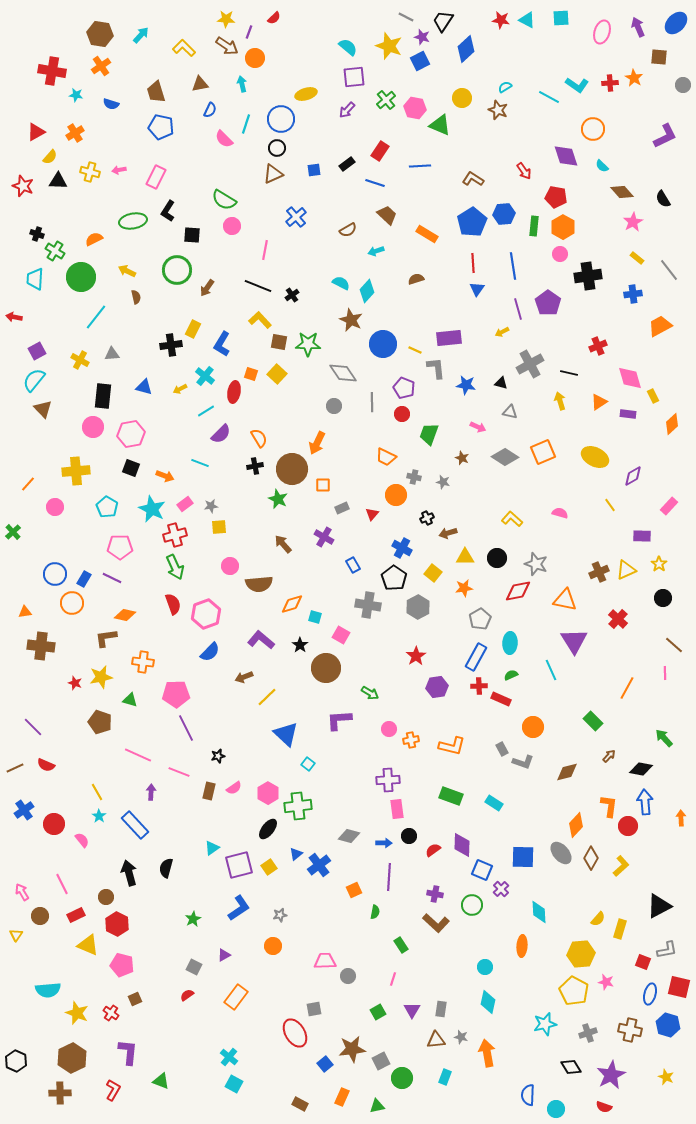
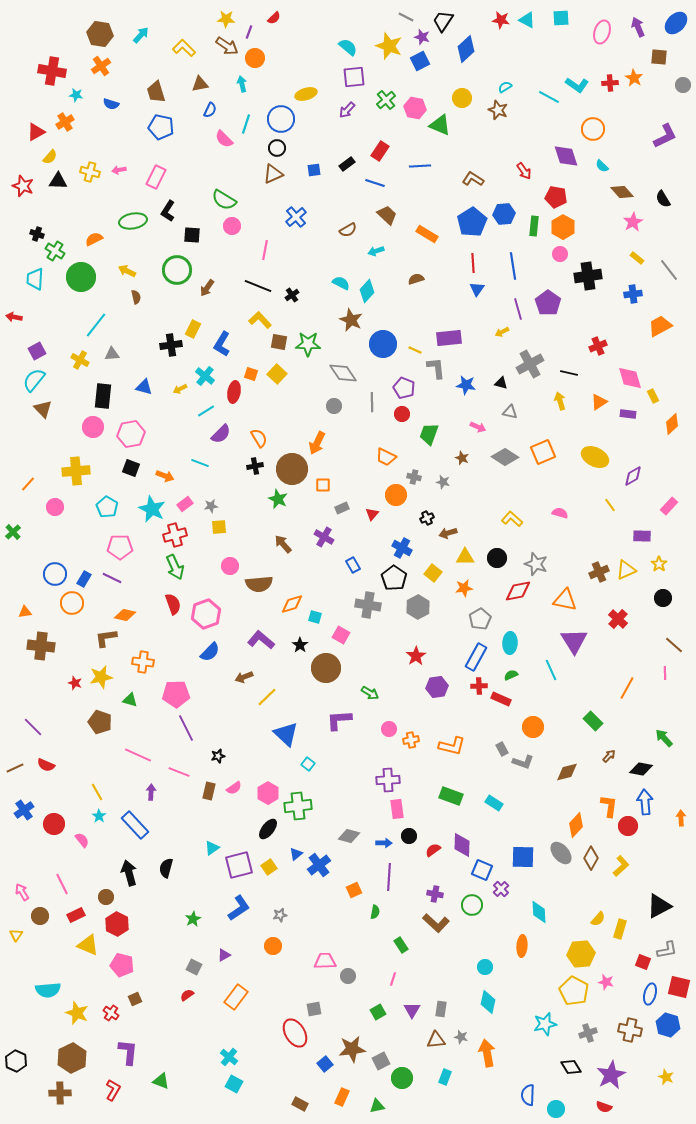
orange cross at (75, 133): moved 10 px left, 11 px up
cyan line at (96, 317): moved 8 px down
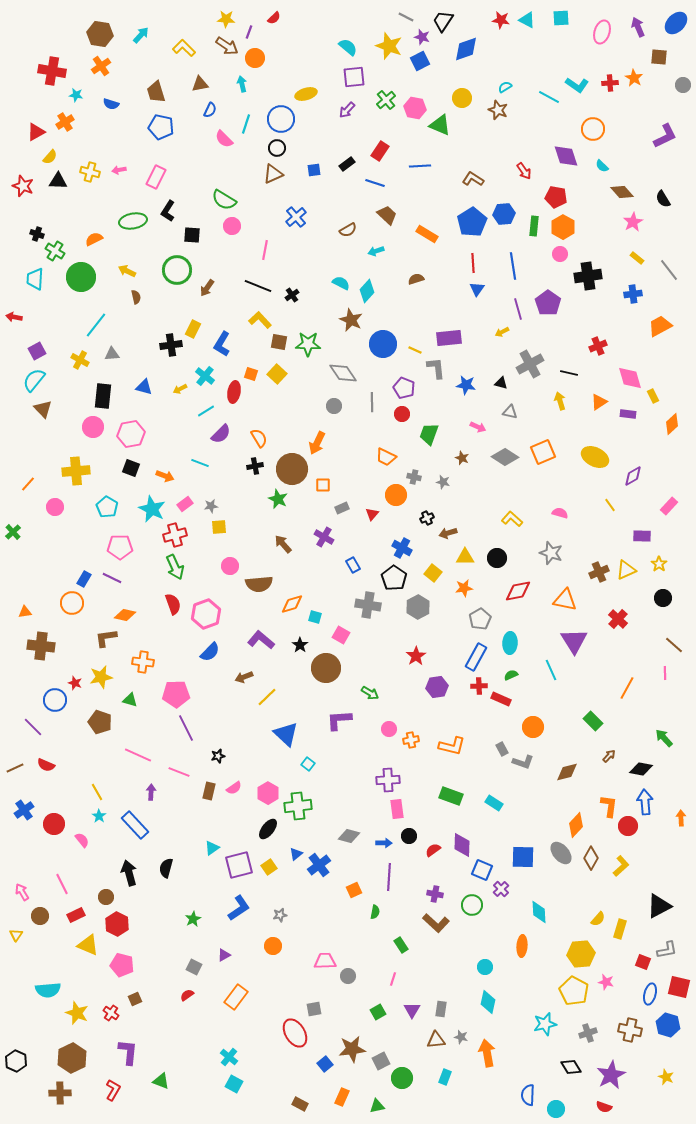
blue diamond at (466, 49): rotated 24 degrees clockwise
gray star at (536, 564): moved 15 px right, 11 px up
blue circle at (55, 574): moved 126 px down
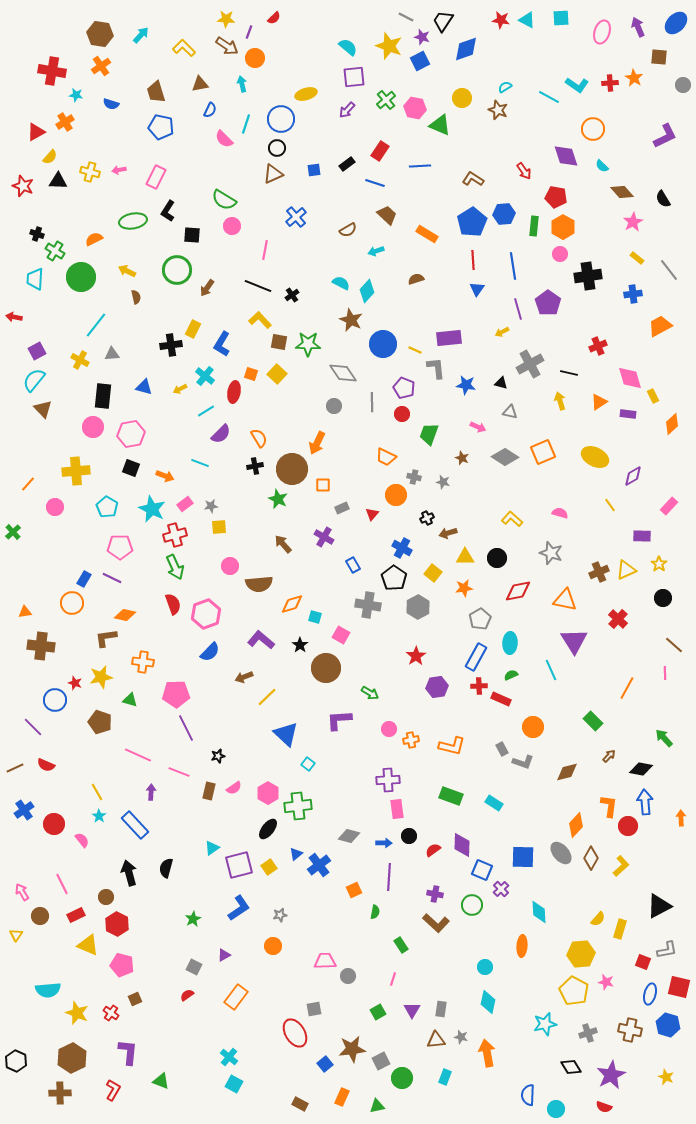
red line at (473, 263): moved 3 px up
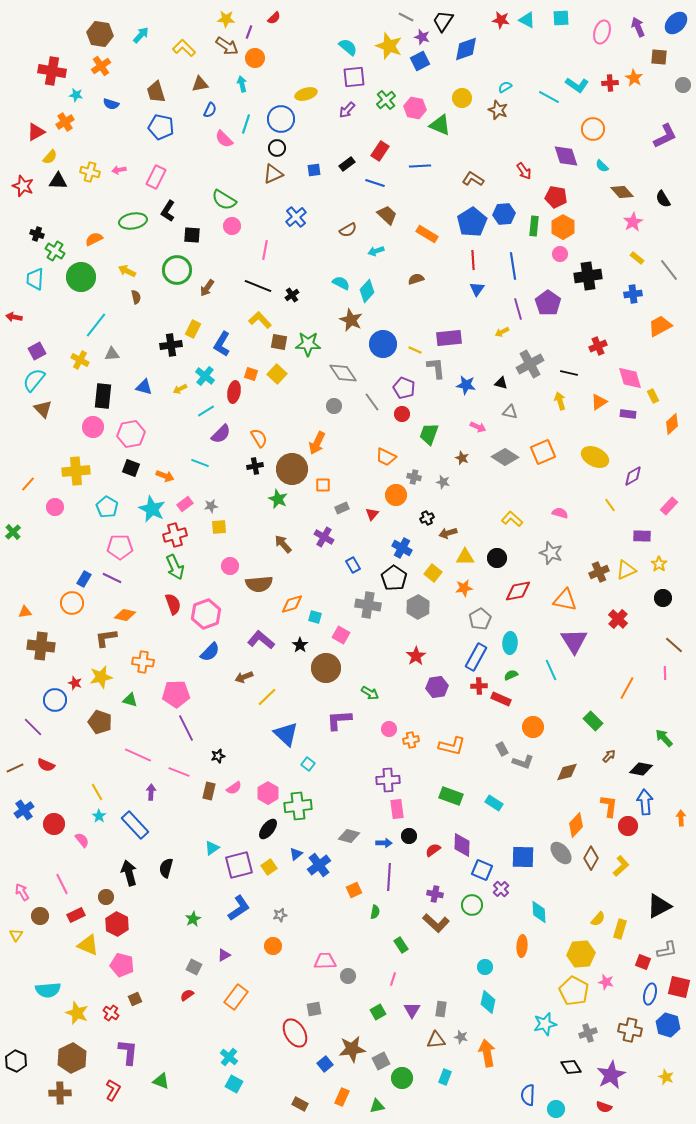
gray line at (372, 402): rotated 36 degrees counterclockwise
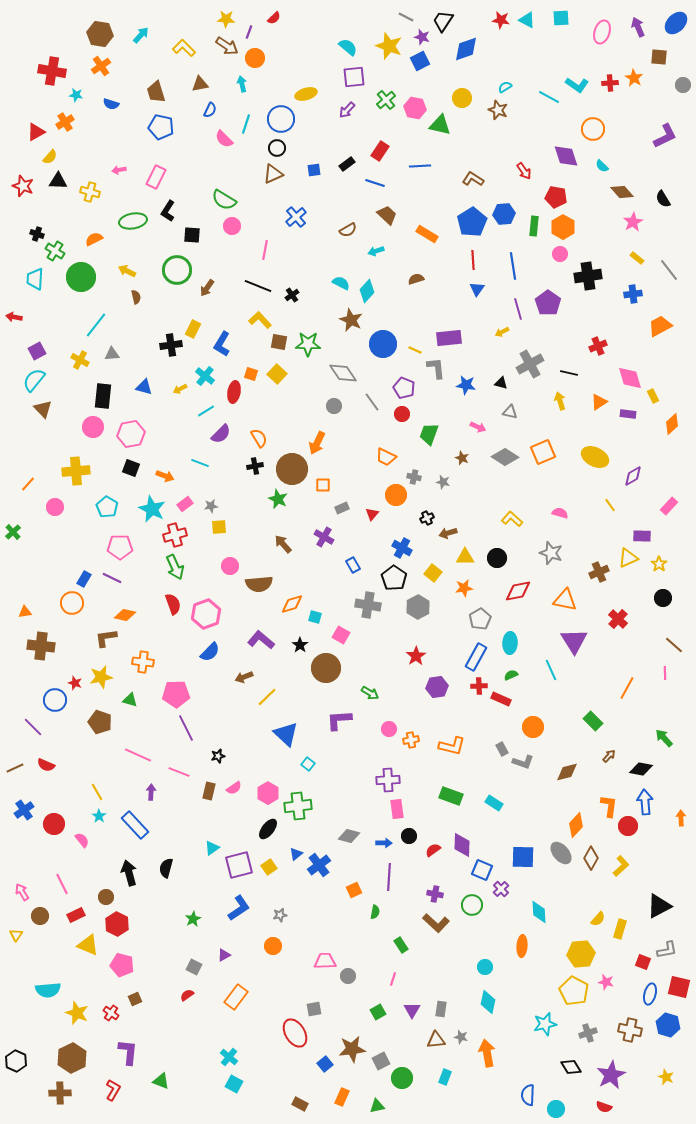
green triangle at (440, 125): rotated 10 degrees counterclockwise
yellow cross at (90, 172): moved 20 px down
yellow triangle at (626, 570): moved 2 px right, 12 px up
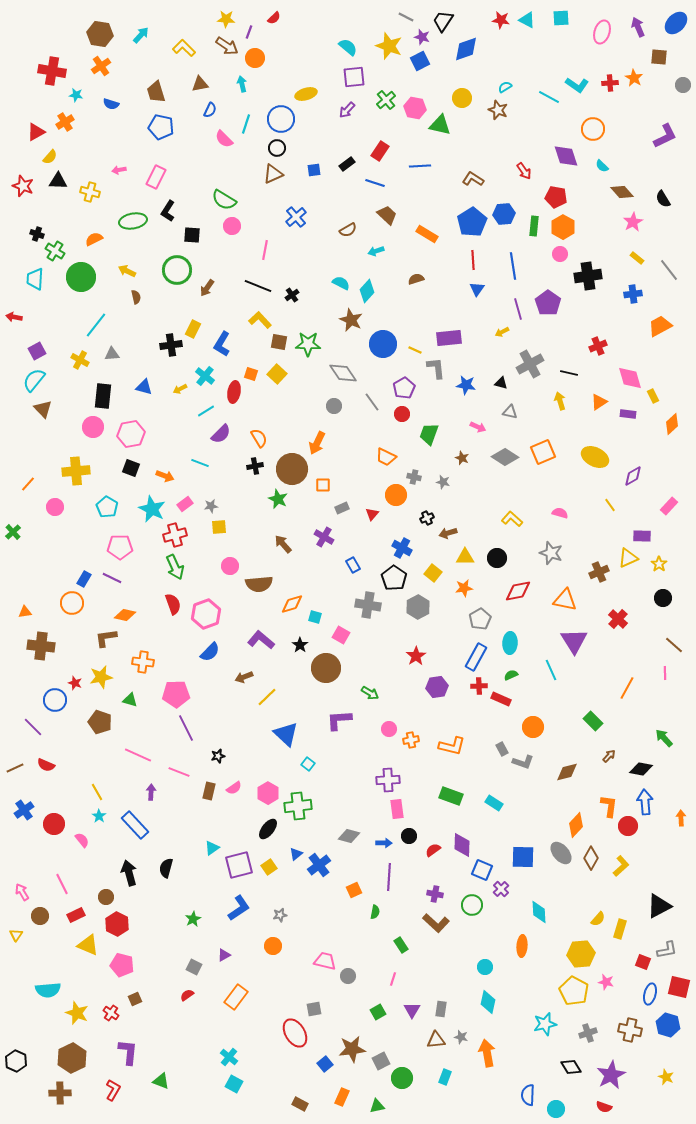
purple pentagon at (404, 388): rotated 20 degrees clockwise
pink trapezoid at (325, 961): rotated 15 degrees clockwise
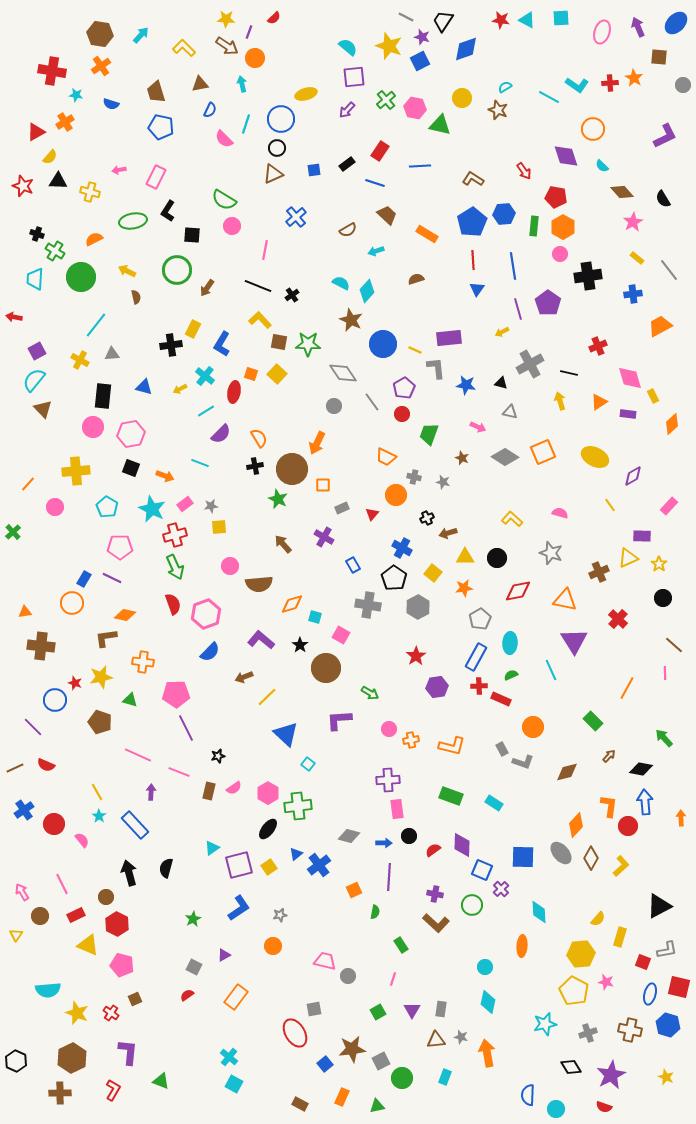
yellow rectangle at (620, 929): moved 8 px down
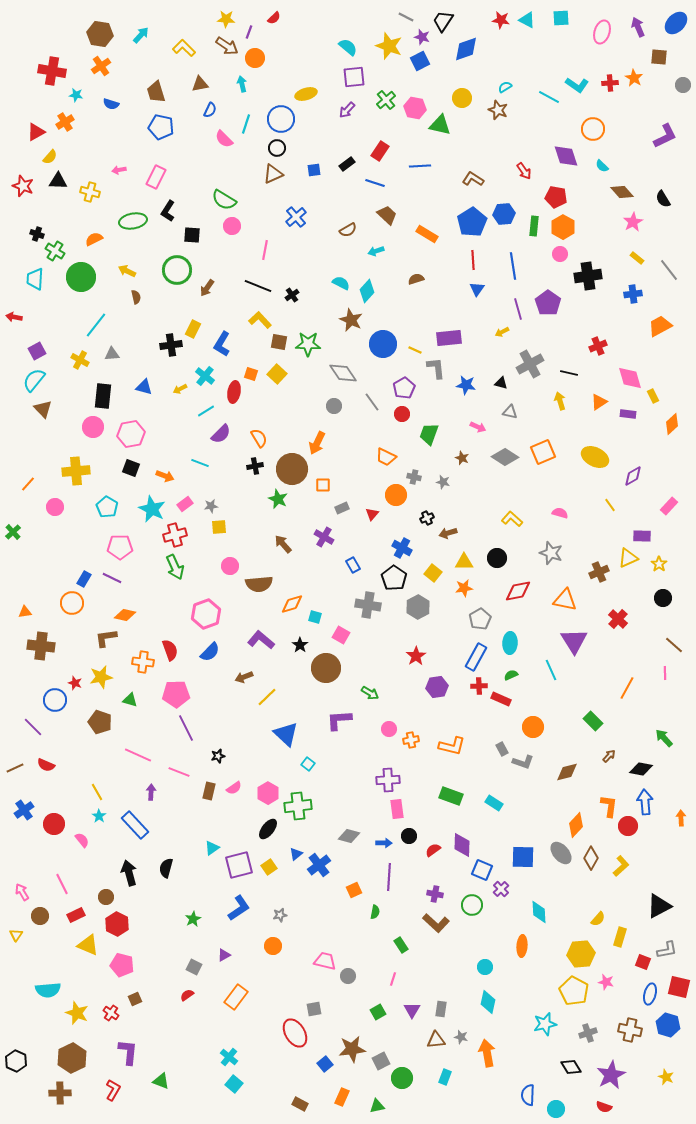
yellow triangle at (465, 557): moved 1 px left, 5 px down
red semicircle at (173, 604): moved 3 px left, 46 px down
cyan square at (234, 1084): rotated 12 degrees clockwise
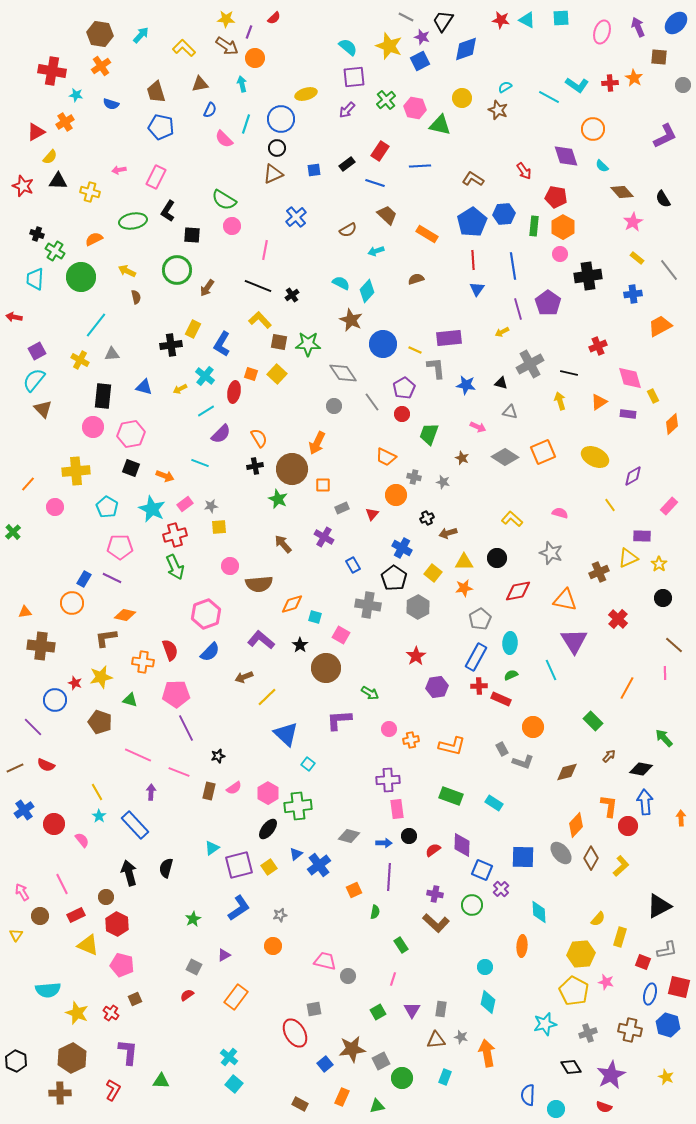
green triangle at (161, 1081): rotated 18 degrees counterclockwise
